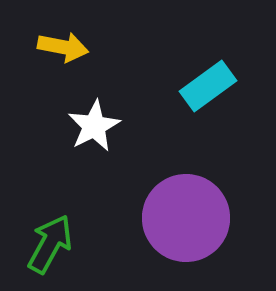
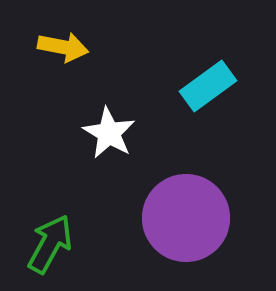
white star: moved 15 px right, 7 px down; rotated 14 degrees counterclockwise
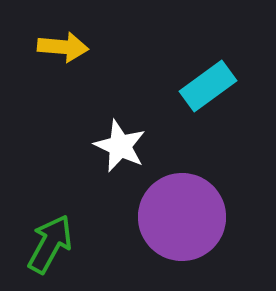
yellow arrow: rotated 6 degrees counterclockwise
white star: moved 11 px right, 13 px down; rotated 6 degrees counterclockwise
purple circle: moved 4 px left, 1 px up
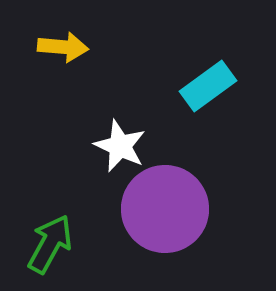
purple circle: moved 17 px left, 8 px up
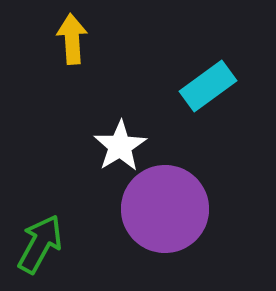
yellow arrow: moved 9 px right, 8 px up; rotated 99 degrees counterclockwise
white star: rotated 16 degrees clockwise
green arrow: moved 10 px left
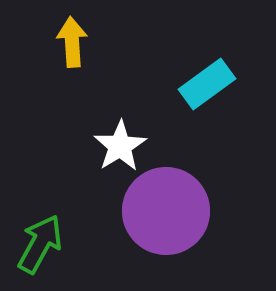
yellow arrow: moved 3 px down
cyan rectangle: moved 1 px left, 2 px up
purple circle: moved 1 px right, 2 px down
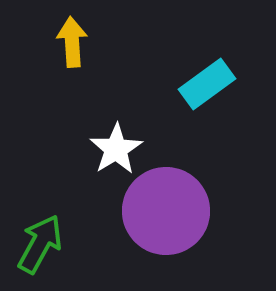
white star: moved 4 px left, 3 px down
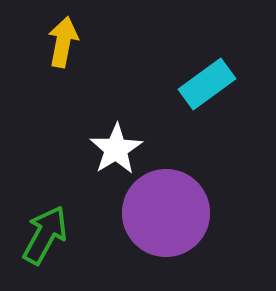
yellow arrow: moved 9 px left; rotated 15 degrees clockwise
purple circle: moved 2 px down
green arrow: moved 5 px right, 9 px up
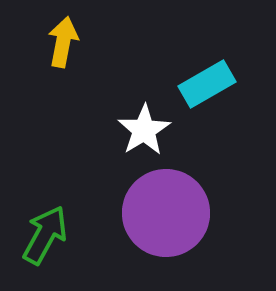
cyan rectangle: rotated 6 degrees clockwise
white star: moved 28 px right, 19 px up
